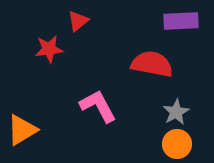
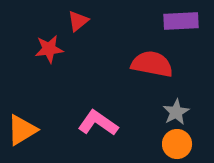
pink L-shape: moved 17 px down; rotated 27 degrees counterclockwise
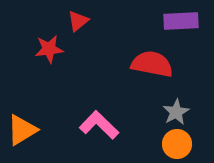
pink L-shape: moved 1 px right, 2 px down; rotated 9 degrees clockwise
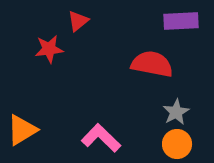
pink L-shape: moved 2 px right, 13 px down
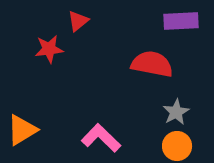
orange circle: moved 2 px down
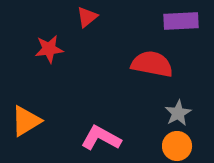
red triangle: moved 9 px right, 4 px up
gray star: moved 2 px right, 1 px down
orange triangle: moved 4 px right, 9 px up
pink L-shape: rotated 15 degrees counterclockwise
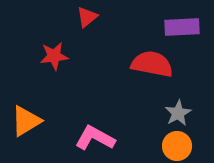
purple rectangle: moved 1 px right, 6 px down
red star: moved 5 px right, 7 px down
pink L-shape: moved 6 px left
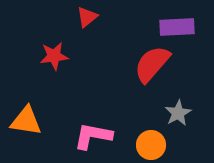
purple rectangle: moved 5 px left
red semicircle: rotated 60 degrees counterclockwise
orange triangle: rotated 40 degrees clockwise
pink L-shape: moved 2 px left, 2 px up; rotated 18 degrees counterclockwise
orange circle: moved 26 px left, 1 px up
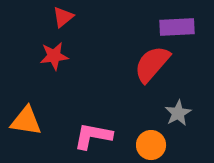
red triangle: moved 24 px left
